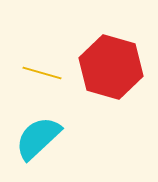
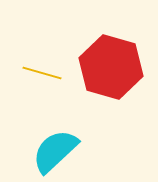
cyan semicircle: moved 17 px right, 13 px down
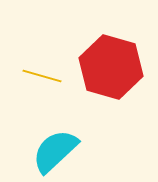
yellow line: moved 3 px down
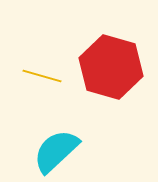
cyan semicircle: moved 1 px right
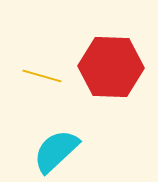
red hexagon: rotated 14 degrees counterclockwise
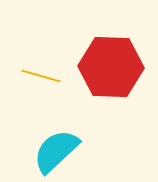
yellow line: moved 1 px left
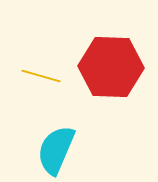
cyan semicircle: moved 1 px up; rotated 24 degrees counterclockwise
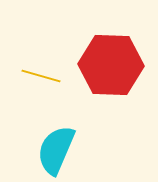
red hexagon: moved 2 px up
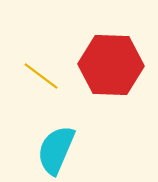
yellow line: rotated 21 degrees clockwise
